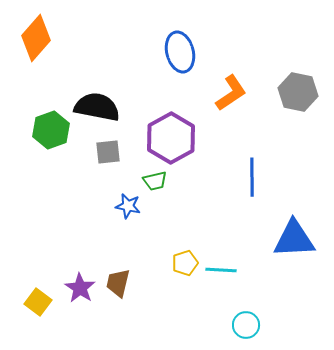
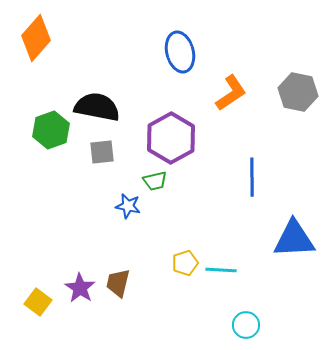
gray square: moved 6 px left
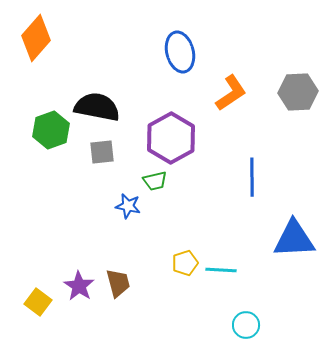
gray hexagon: rotated 15 degrees counterclockwise
brown trapezoid: rotated 152 degrees clockwise
purple star: moved 1 px left, 2 px up
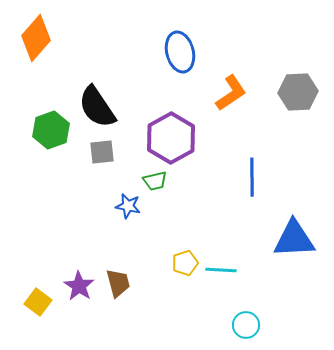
black semicircle: rotated 135 degrees counterclockwise
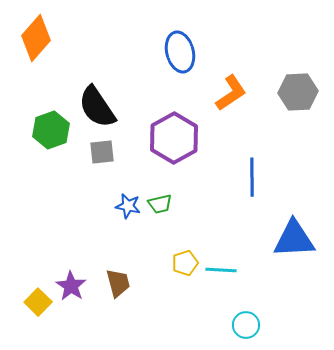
purple hexagon: moved 3 px right
green trapezoid: moved 5 px right, 23 px down
purple star: moved 8 px left
yellow square: rotated 8 degrees clockwise
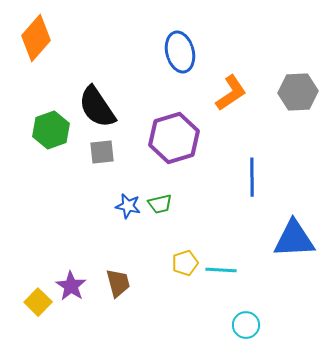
purple hexagon: rotated 12 degrees clockwise
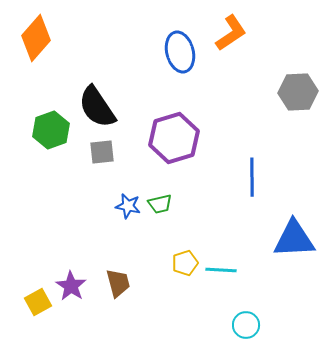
orange L-shape: moved 60 px up
yellow square: rotated 16 degrees clockwise
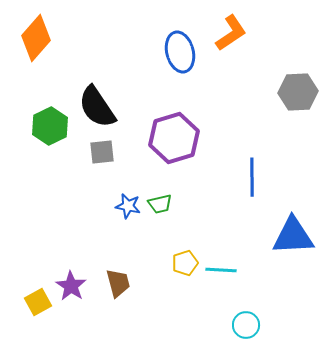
green hexagon: moved 1 px left, 4 px up; rotated 6 degrees counterclockwise
blue triangle: moved 1 px left, 3 px up
